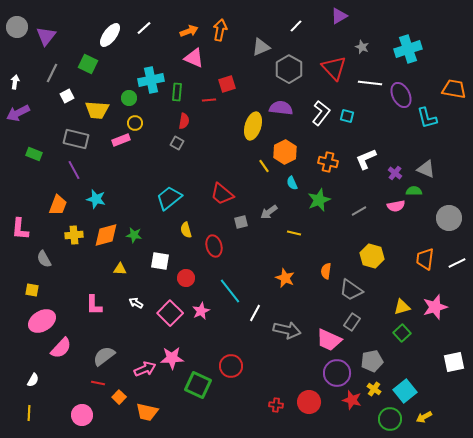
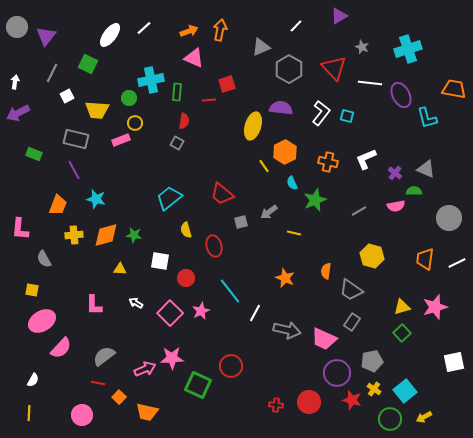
green star at (319, 200): moved 4 px left
pink trapezoid at (329, 340): moved 5 px left, 1 px up
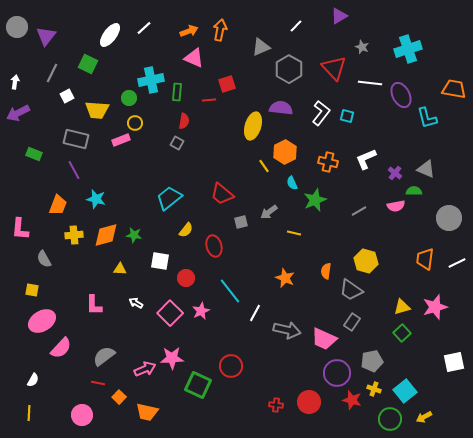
yellow semicircle at (186, 230): rotated 126 degrees counterclockwise
yellow hexagon at (372, 256): moved 6 px left, 5 px down
yellow cross at (374, 389): rotated 16 degrees counterclockwise
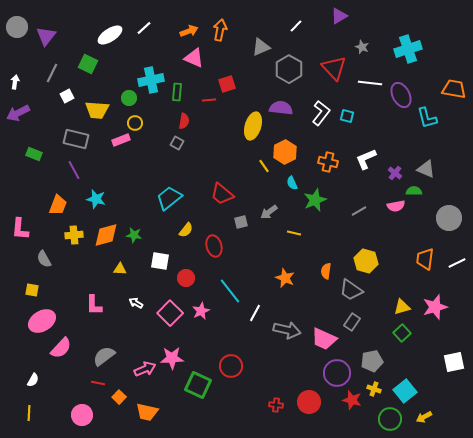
white ellipse at (110, 35): rotated 20 degrees clockwise
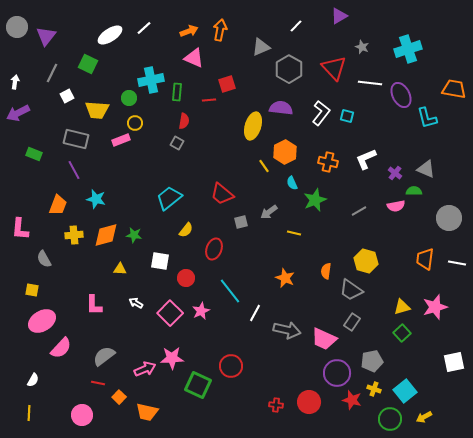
red ellipse at (214, 246): moved 3 px down; rotated 35 degrees clockwise
white line at (457, 263): rotated 36 degrees clockwise
